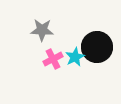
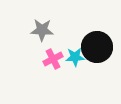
cyan star: rotated 24 degrees clockwise
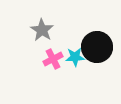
gray star: rotated 30 degrees clockwise
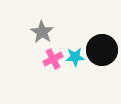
gray star: moved 2 px down
black circle: moved 5 px right, 3 px down
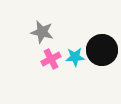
gray star: rotated 20 degrees counterclockwise
pink cross: moved 2 px left
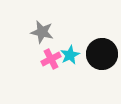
black circle: moved 4 px down
cyan star: moved 5 px left, 2 px up; rotated 24 degrees counterclockwise
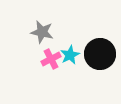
black circle: moved 2 px left
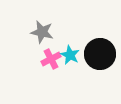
cyan star: rotated 18 degrees counterclockwise
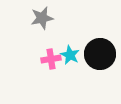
gray star: moved 14 px up; rotated 25 degrees counterclockwise
pink cross: rotated 18 degrees clockwise
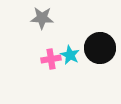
gray star: rotated 15 degrees clockwise
black circle: moved 6 px up
